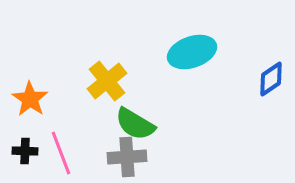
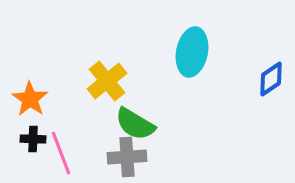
cyan ellipse: rotated 60 degrees counterclockwise
black cross: moved 8 px right, 12 px up
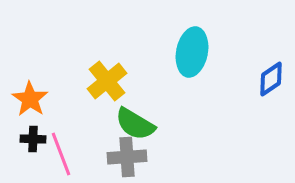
pink line: moved 1 px down
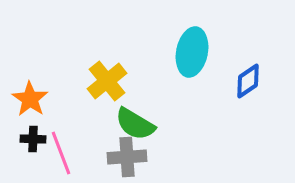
blue diamond: moved 23 px left, 2 px down
pink line: moved 1 px up
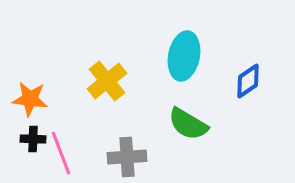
cyan ellipse: moved 8 px left, 4 px down
orange star: rotated 27 degrees counterclockwise
green semicircle: moved 53 px right
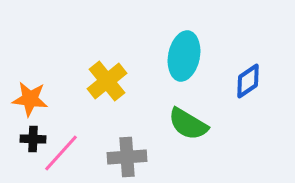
pink line: rotated 63 degrees clockwise
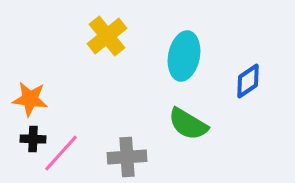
yellow cross: moved 45 px up
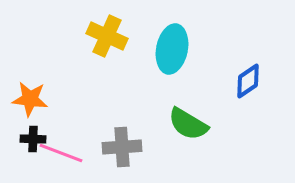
yellow cross: rotated 27 degrees counterclockwise
cyan ellipse: moved 12 px left, 7 px up
pink line: rotated 69 degrees clockwise
gray cross: moved 5 px left, 10 px up
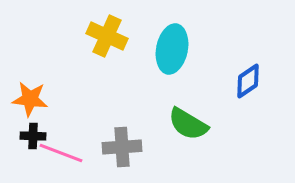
black cross: moved 3 px up
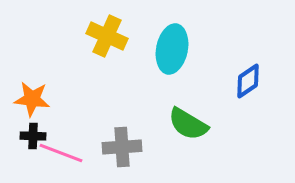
orange star: moved 2 px right
